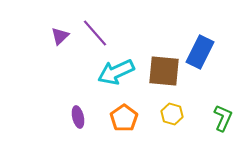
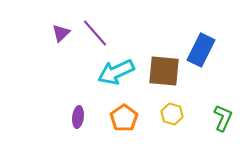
purple triangle: moved 1 px right, 3 px up
blue rectangle: moved 1 px right, 2 px up
purple ellipse: rotated 20 degrees clockwise
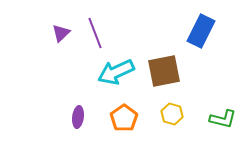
purple line: rotated 20 degrees clockwise
blue rectangle: moved 19 px up
brown square: rotated 16 degrees counterclockwise
green L-shape: moved 1 px down; rotated 80 degrees clockwise
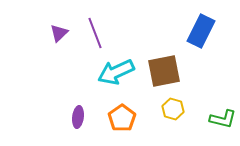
purple triangle: moved 2 px left
yellow hexagon: moved 1 px right, 5 px up
orange pentagon: moved 2 px left
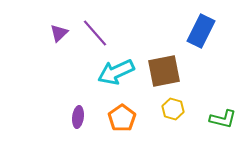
purple line: rotated 20 degrees counterclockwise
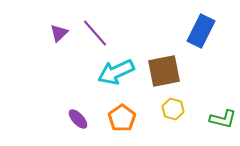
purple ellipse: moved 2 px down; rotated 50 degrees counterclockwise
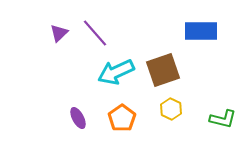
blue rectangle: rotated 64 degrees clockwise
brown square: moved 1 px left, 1 px up; rotated 8 degrees counterclockwise
yellow hexagon: moved 2 px left; rotated 10 degrees clockwise
purple ellipse: moved 1 px up; rotated 15 degrees clockwise
